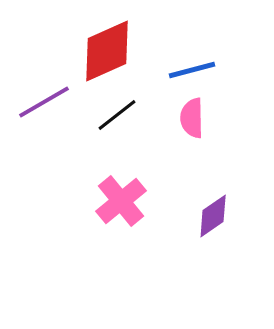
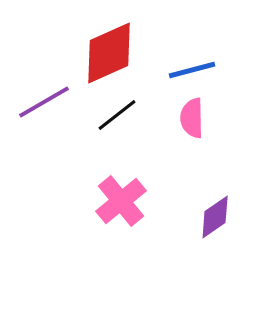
red diamond: moved 2 px right, 2 px down
purple diamond: moved 2 px right, 1 px down
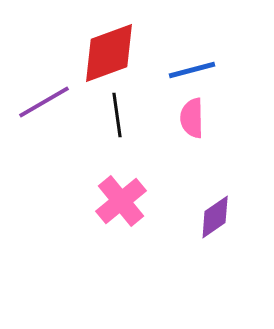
red diamond: rotated 4 degrees clockwise
black line: rotated 60 degrees counterclockwise
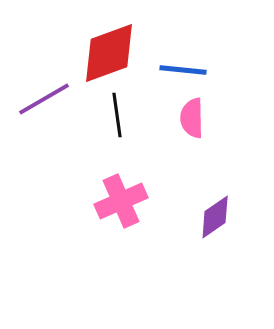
blue line: moved 9 px left; rotated 21 degrees clockwise
purple line: moved 3 px up
pink cross: rotated 15 degrees clockwise
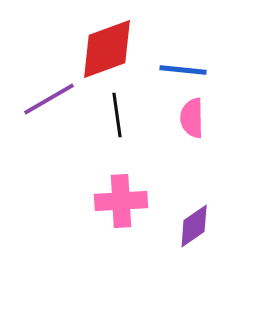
red diamond: moved 2 px left, 4 px up
purple line: moved 5 px right
pink cross: rotated 21 degrees clockwise
purple diamond: moved 21 px left, 9 px down
